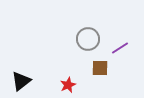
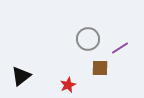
black triangle: moved 5 px up
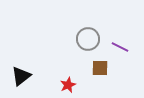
purple line: moved 1 px up; rotated 60 degrees clockwise
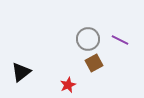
purple line: moved 7 px up
brown square: moved 6 px left, 5 px up; rotated 30 degrees counterclockwise
black triangle: moved 4 px up
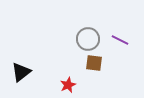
brown square: rotated 36 degrees clockwise
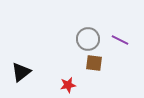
red star: rotated 14 degrees clockwise
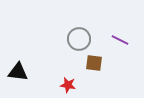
gray circle: moved 9 px left
black triangle: moved 3 px left; rotated 45 degrees clockwise
red star: rotated 21 degrees clockwise
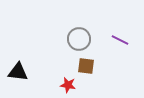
brown square: moved 8 px left, 3 px down
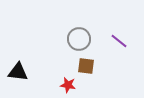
purple line: moved 1 px left, 1 px down; rotated 12 degrees clockwise
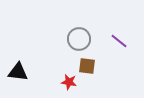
brown square: moved 1 px right
red star: moved 1 px right, 3 px up
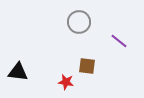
gray circle: moved 17 px up
red star: moved 3 px left
